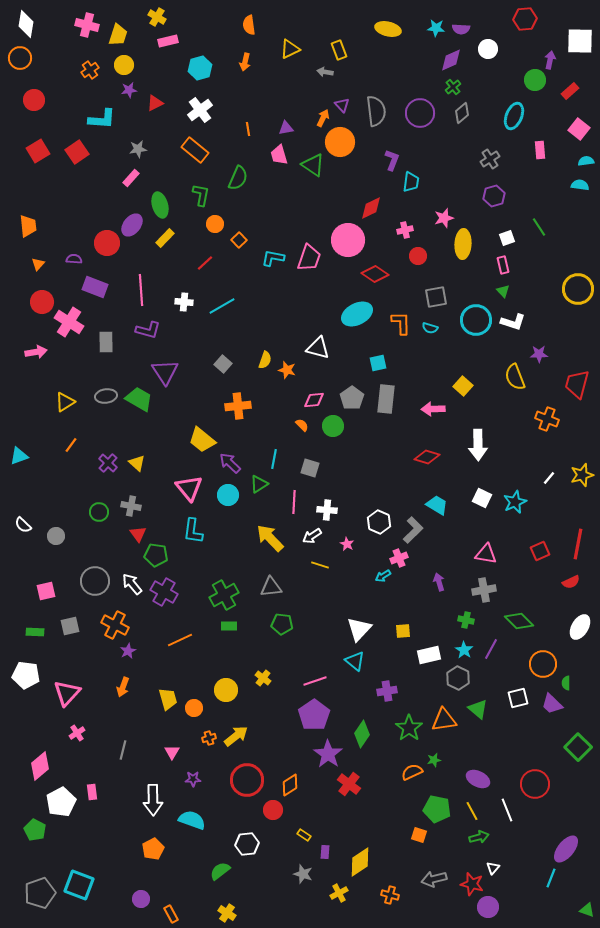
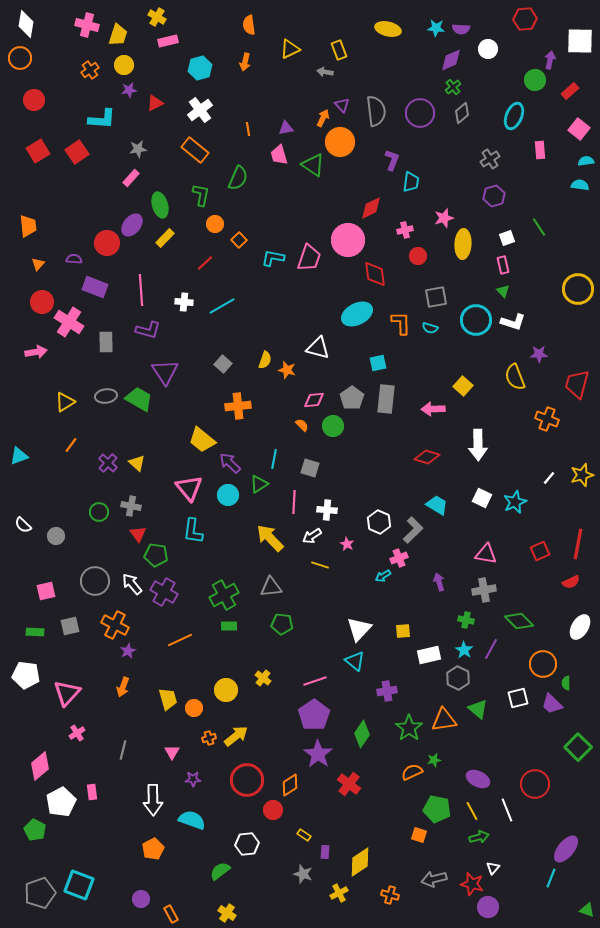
red diamond at (375, 274): rotated 48 degrees clockwise
purple star at (328, 754): moved 10 px left
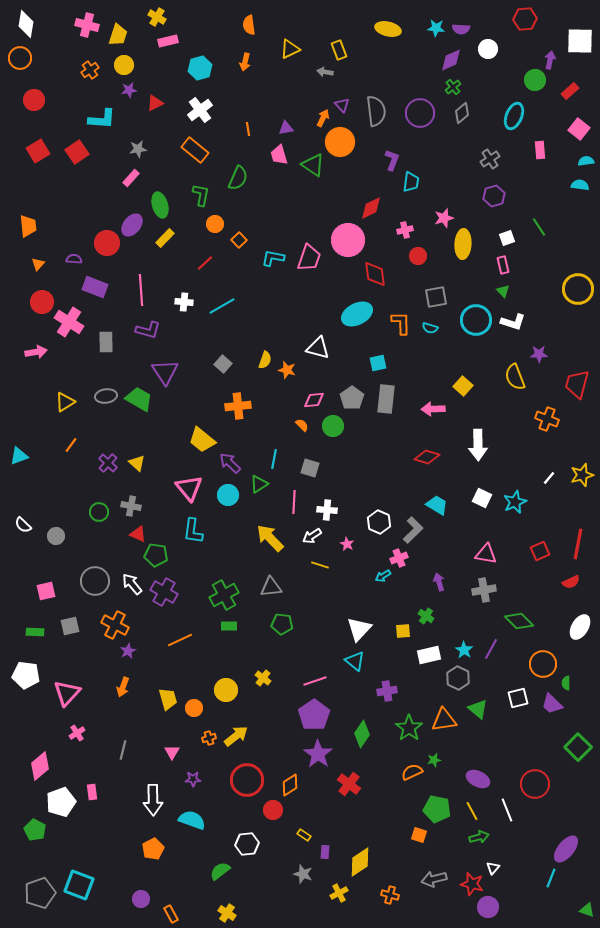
red triangle at (138, 534): rotated 30 degrees counterclockwise
green cross at (466, 620): moved 40 px left, 4 px up; rotated 21 degrees clockwise
white pentagon at (61, 802): rotated 8 degrees clockwise
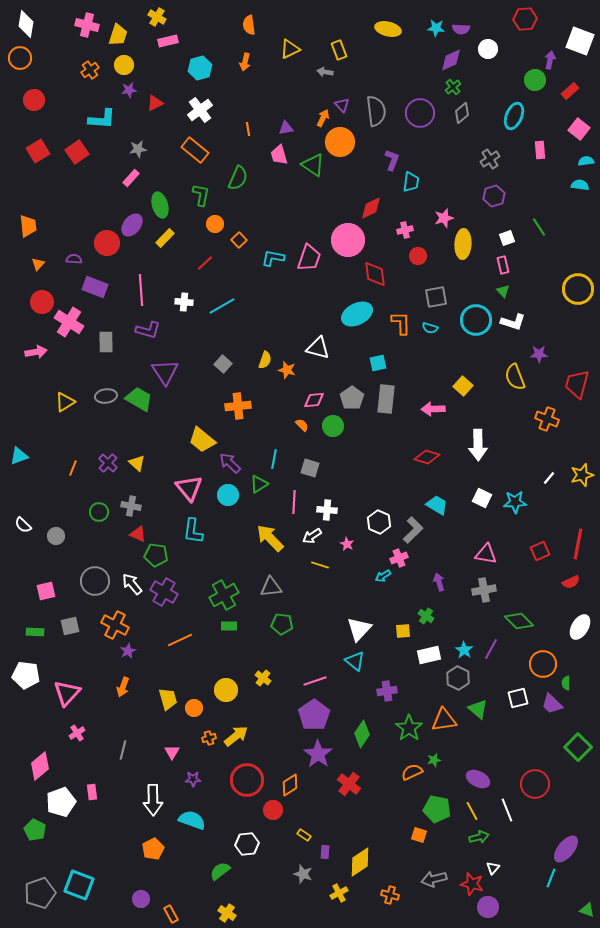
white square at (580, 41): rotated 20 degrees clockwise
orange line at (71, 445): moved 2 px right, 23 px down; rotated 14 degrees counterclockwise
cyan star at (515, 502): rotated 20 degrees clockwise
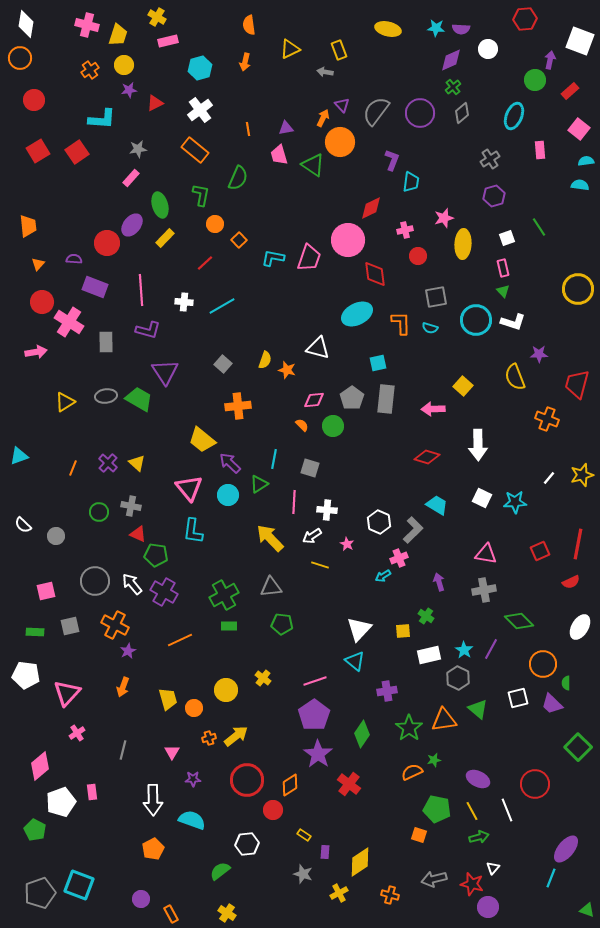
gray semicircle at (376, 111): rotated 136 degrees counterclockwise
pink rectangle at (503, 265): moved 3 px down
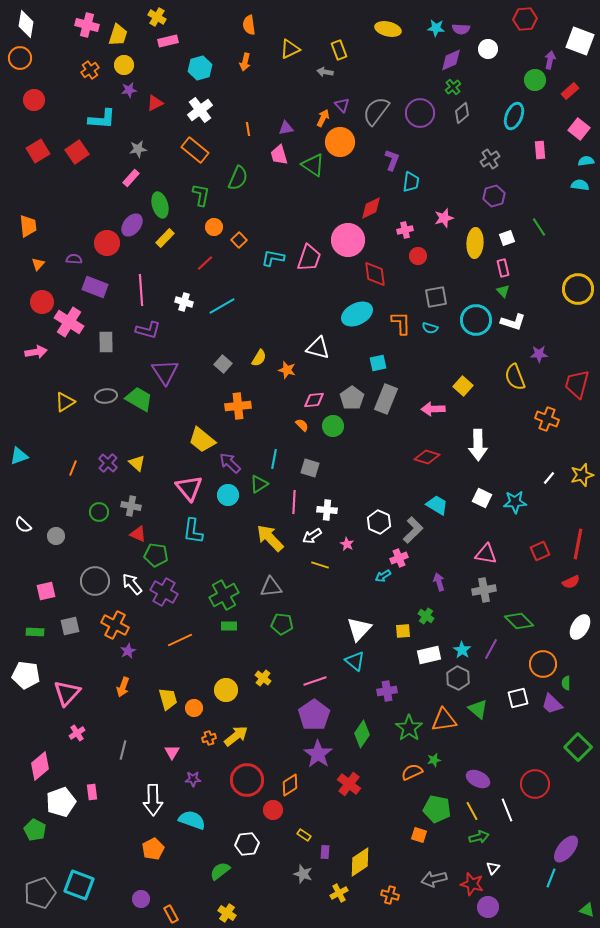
orange circle at (215, 224): moved 1 px left, 3 px down
yellow ellipse at (463, 244): moved 12 px right, 1 px up
white cross at (184, 302): rotated 12 degrees clockwise
yellow semicircle at (265, 360): moved 6 px left, 2 px up; rotated 12 degrees clockwise
gray rectangle at (386, 399): rotated 16 degrees clockwise
cyan star at (464, 650): moved 2 px left
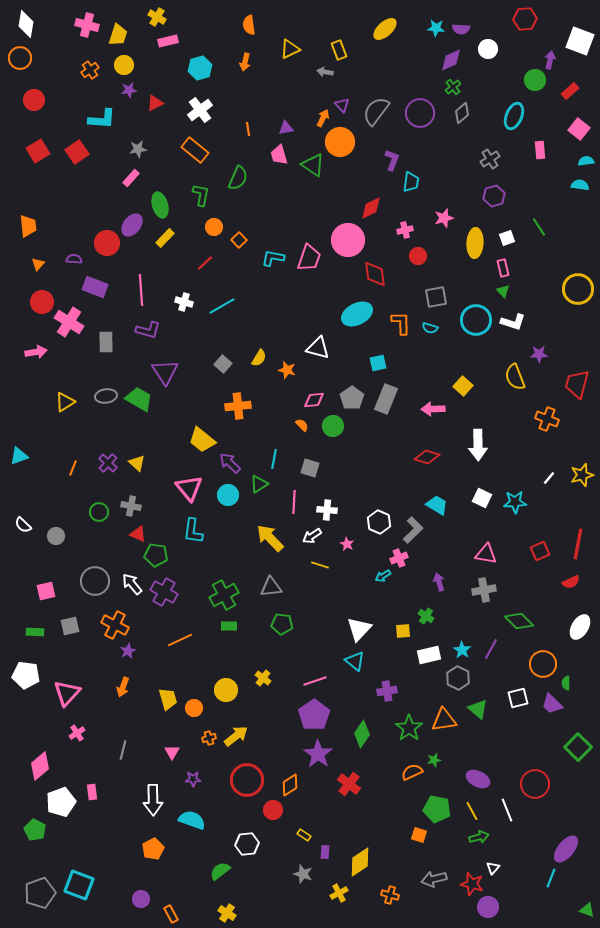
yellow ellipse at (388, 29): moved 3 px left; rotated 55 degrees counterclockwise
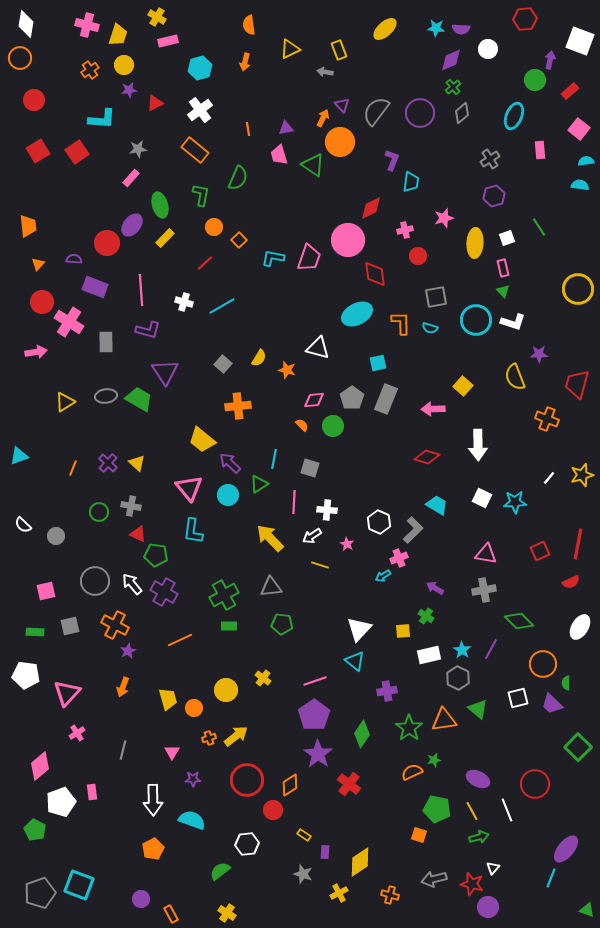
purple arrow at (439, 582): moved 4 px left, 6 px down; rotated 42 degrees counterclockwise
